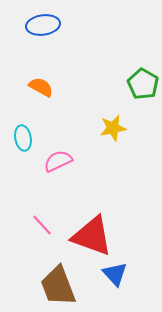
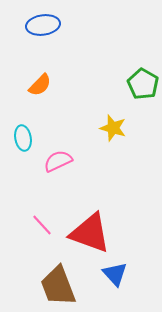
orange semicircle: moved 1 px left, 2 px up; rotated 105 degrees clockwise
yellow star: rotated 28 degrees clockwise
red triangle: moved 2 px left, 3 px up
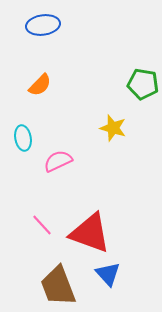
green pentagon: rotated 20 degrees counterclockwise
blue triangle: moved 7 px left
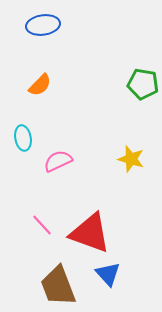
yellow star: moved 18 px right, 31 px down
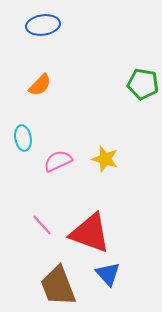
yellow star: moved 26 px left
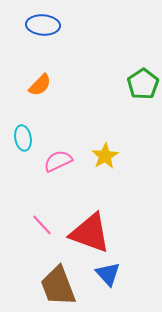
blue ellipse: rotated 12 degrees clockwise
green pentagon: rotated 28 degrees clockwise
yellow star: moved 3 px up; rotated 24 degrees clockwise
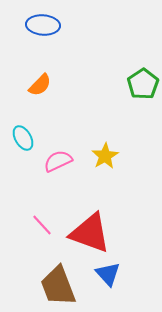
cyan ellipse: rotated 20 degrees counterclockwise
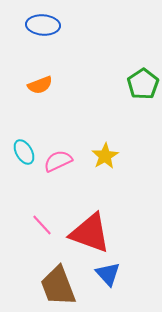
orange semicircle: rotated 25 degrees clockwise
cyan ellipse: moved 1 px right, 14 px down
